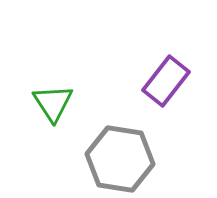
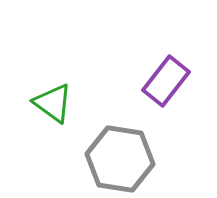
green triangle: rotated 21 degrees counterclockwise
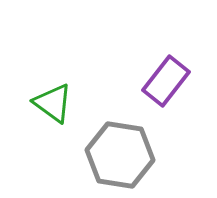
gray hexagon: moved 4 px up
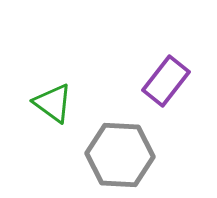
gray hexagon: rotated 6 degrees counterclockwise
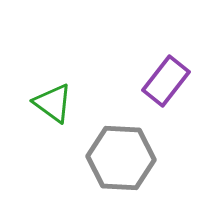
gray hexagon: moved 1 px right, 3 px down
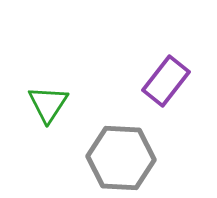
green triangle: moved 5 px left, 1 px down; rotated 27 degrees clockwise
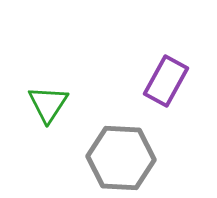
purple rectangle: rotated 9 degrees counterclockwise
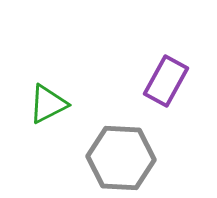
green triangle: rotated 30 degrees clockwise
